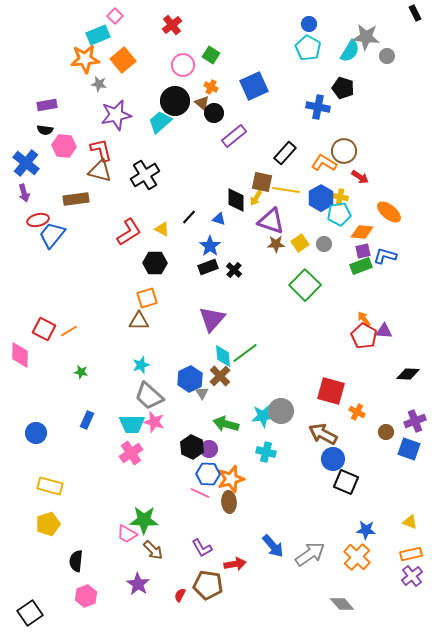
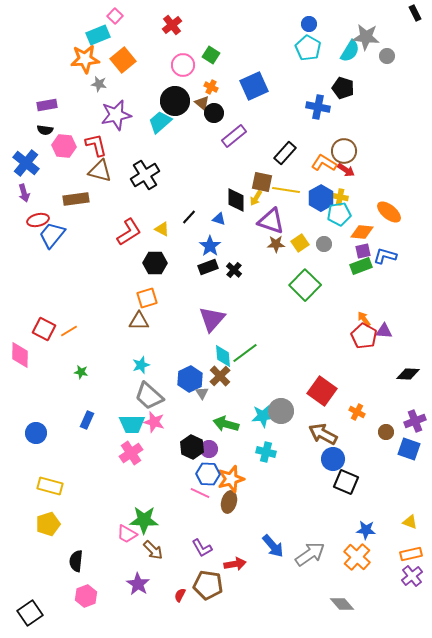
red L-shape at (101, 150): moved 5 px left, 5 px up
red arrow at (360, 177): moved 14 px left, 7 px up
red square at (331, 391): moved 9 px left; rotated 20 degrees clockwise
brown ellipse at (229, 502): rotated 20 degrees clockwise
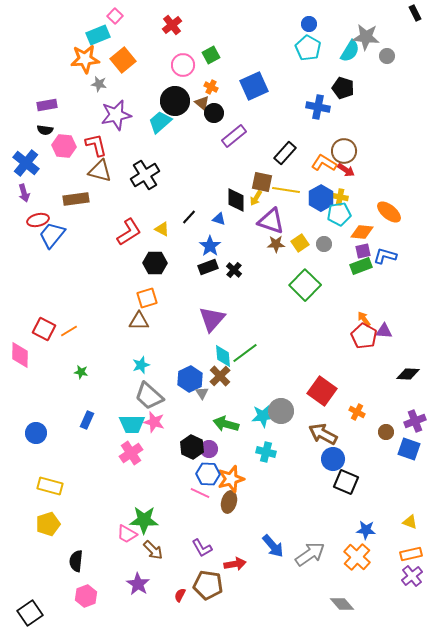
green square at (211, 55): rotated 30 degrees clockwise
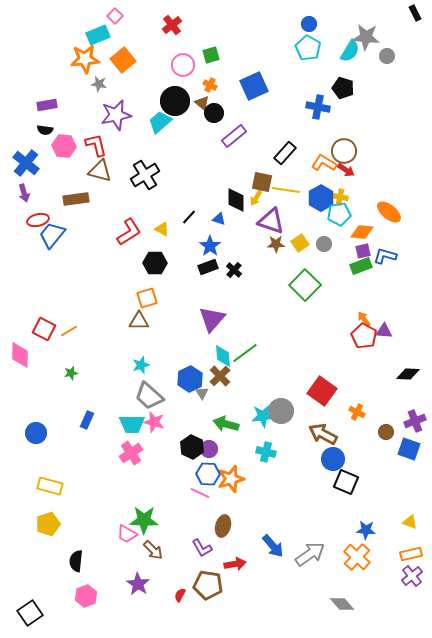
green square at (211, 55): rotated 12 degrees clockwise
orange cross at (211, 87): moved 1 px left, 2 px up
green star at (81, 372): moved 10 px left, 1 px down; rotated 24 degrees counterclockwise
brown ellipse at (229, 502): moved 6 px left, 24 px down
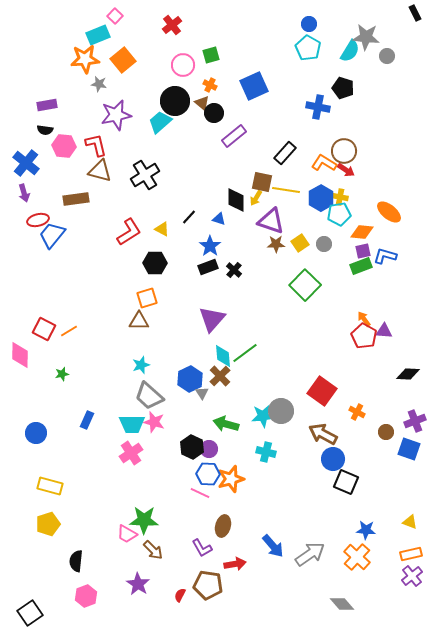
green star at (71, 373): moved 9 px left, 1 px down
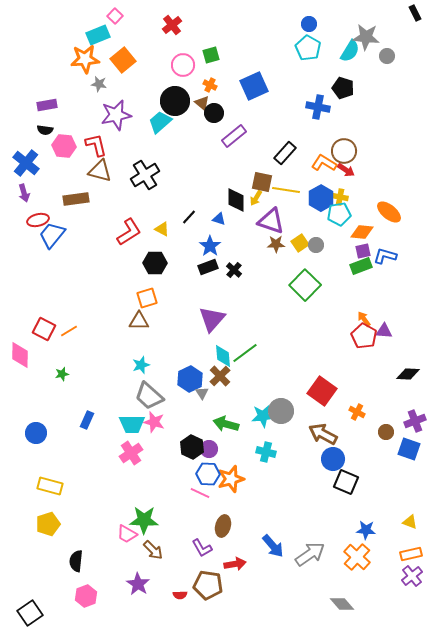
gray circle at (324, 244): moved 8 px left, 1 px down
red semicircle at (180, 595): rotated 120 degrees counterclockwise
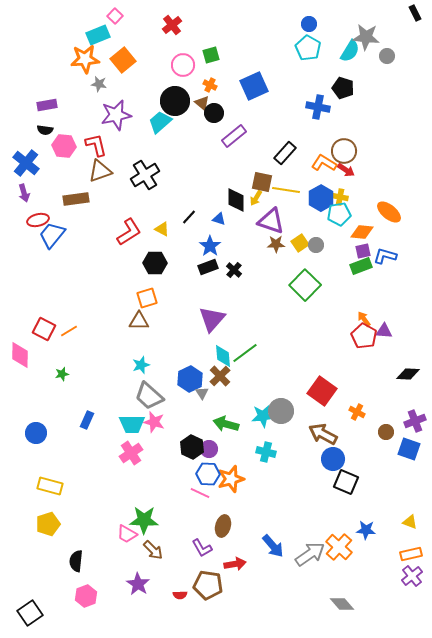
brown triangle at (100, 171): rotated 35 degrees counterclockwise
orange cross at (357, 557): moved 18 px left, 10 px up
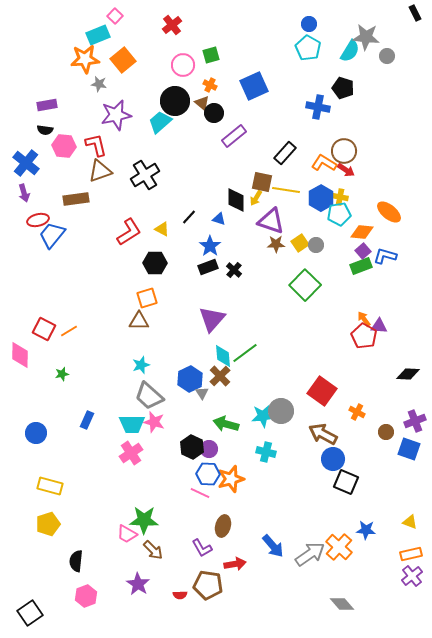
purple square at (363, 251): rotated 28 degrees counterclockwise
purple triangle at (384, 331): moved 5 px left, 5 px up
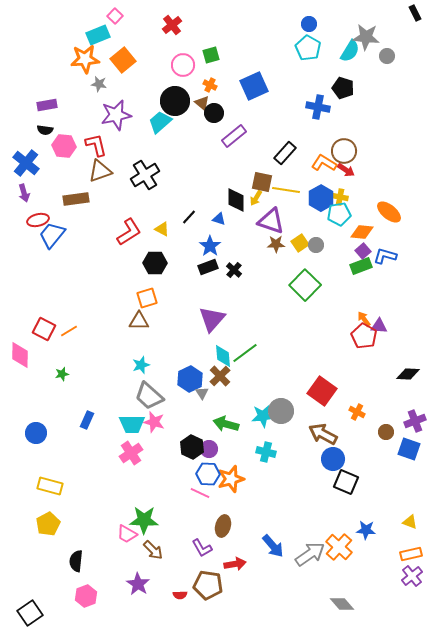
yellow pentagon at (48, 524): rotated 10 degrees counterclockwise
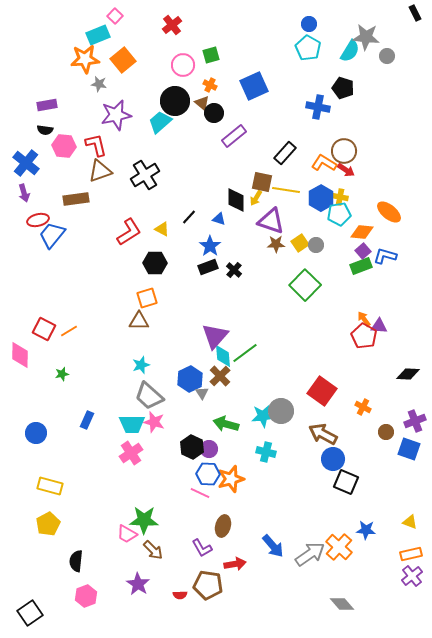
purple triangle at (212, 319): moved 3 px right, 17 px down
orange cross at (357, 412): moved 6 px right, 5 px up
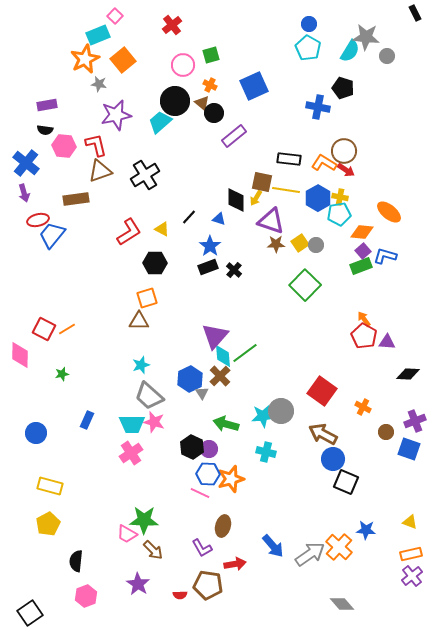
orange star at (85, 59): rotated 20 degrees counterclockwise
black rectangle at (285, 153): moved 4 px right, 6 px down; rotated 55 degrees clockwise
blue hexagon at (321, 198): moved 3 px left
purple triangle at (379, 326): moved 8 px right, 16 px down
orange line at (69, 331): moved 2 px left, 2 px up
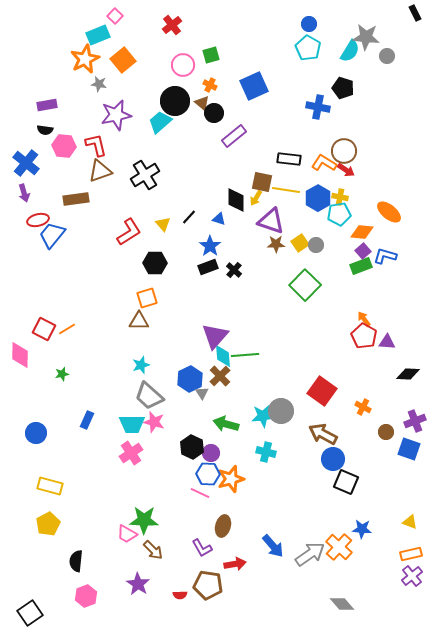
yellow triangle at (162, 229): moved 1 px right, 5 px up; rotated 21 degrees clockwise
green line at (245, 353): moved 2 px down; rotated 32 degrees clockwise
purple circle at (209, 449): moved 2 px right, 4 px down
blue star at (366, 530): moved 4 px left, 1 px up
